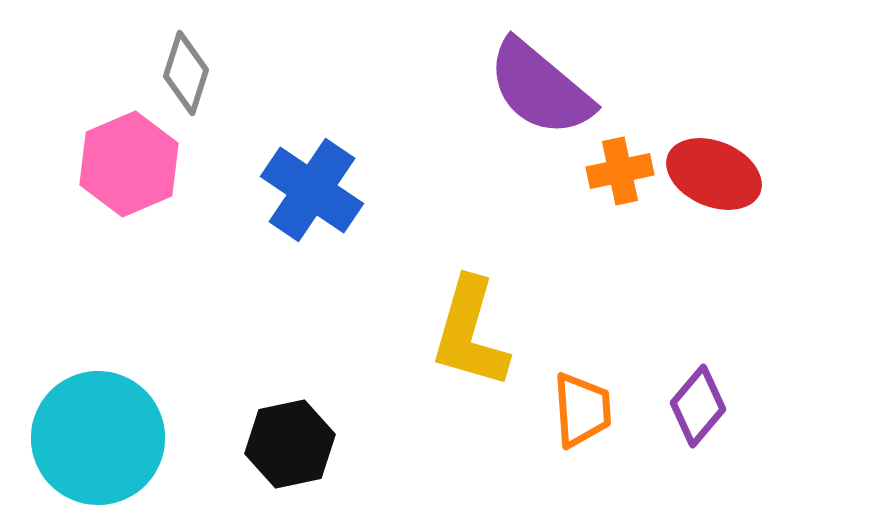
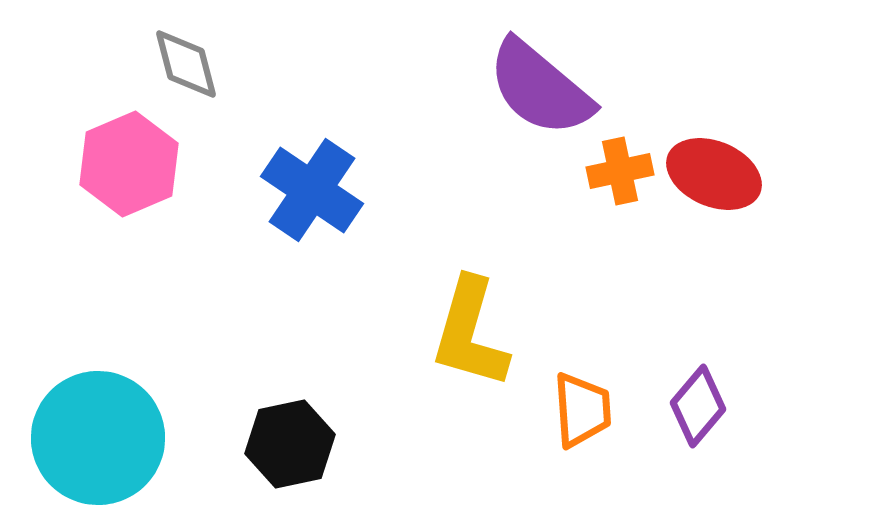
gray diamond: moved 9 px up; rotated 32 degrees counterclockwise
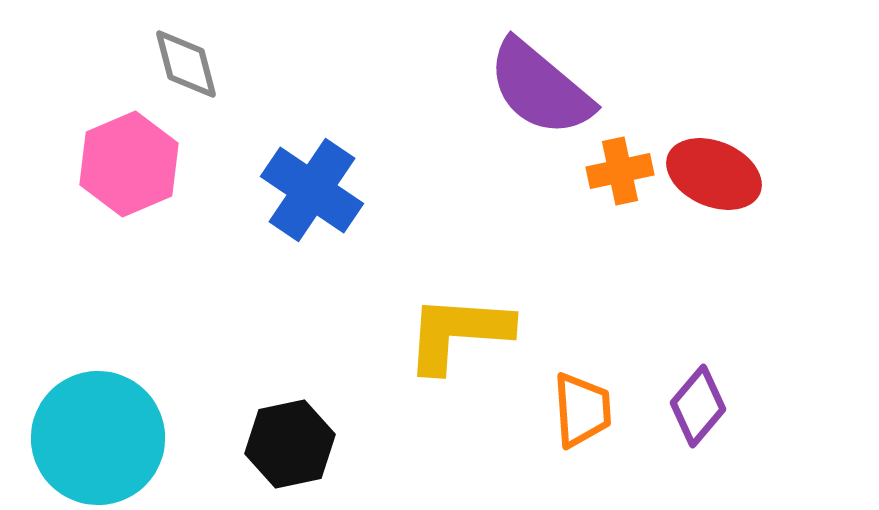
yellow L-shape: moved 12 px left; rotated 78 degrees clockwise
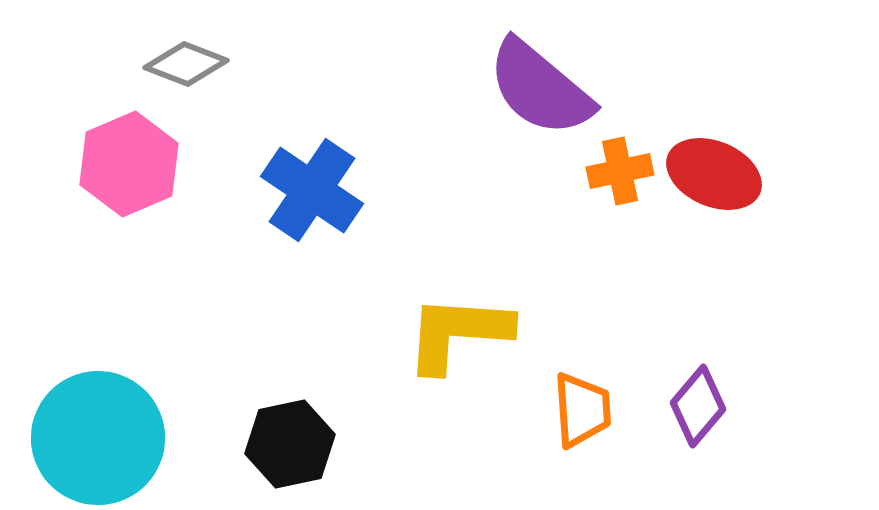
gray diamond: rotated 54 degrees counterclockwise
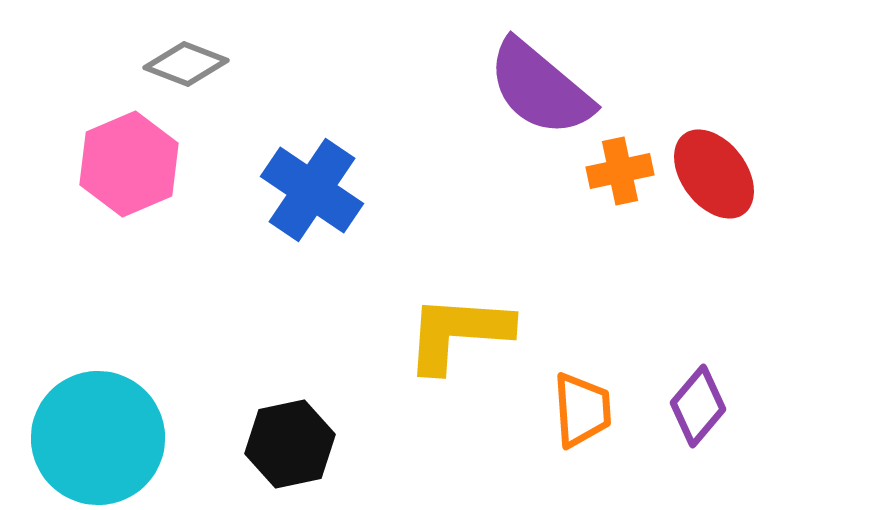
red ellipse: rotated 30 degrees clockwise
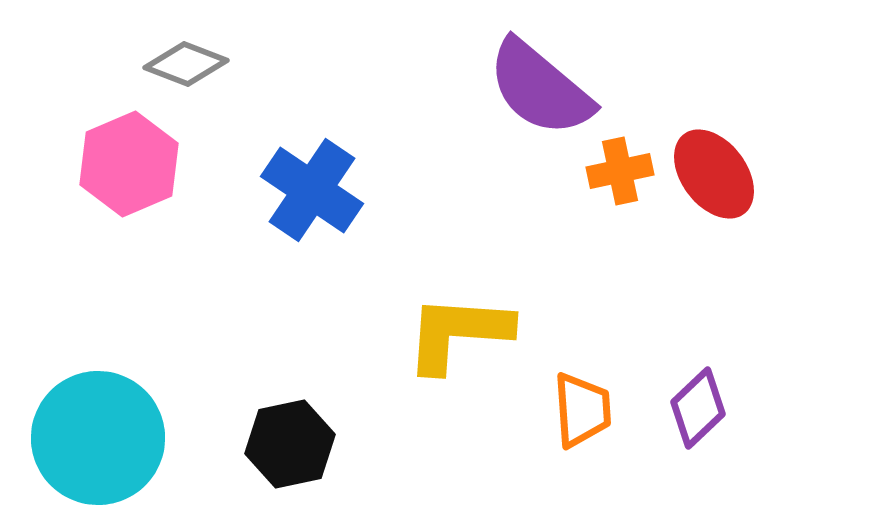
purple diamond: moved 2 px down; rotated 6 degrees clockwise
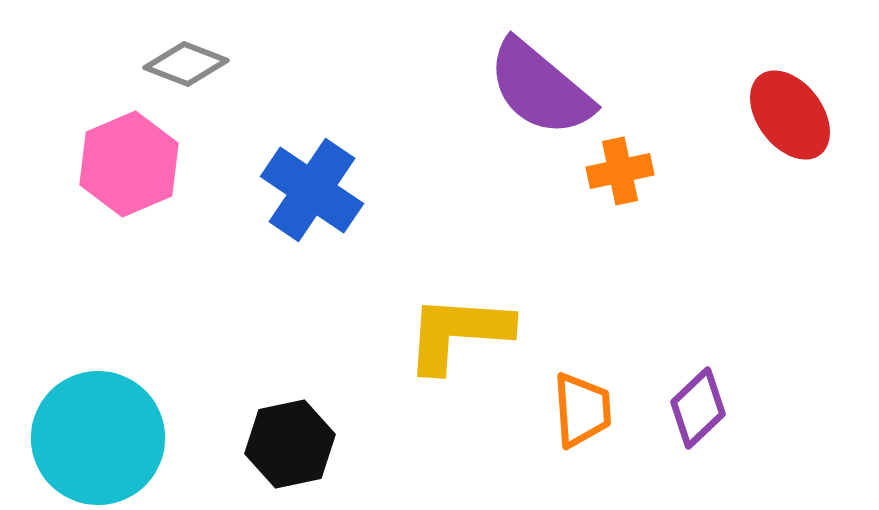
red ellipse: moved 76 px right, 59 px up
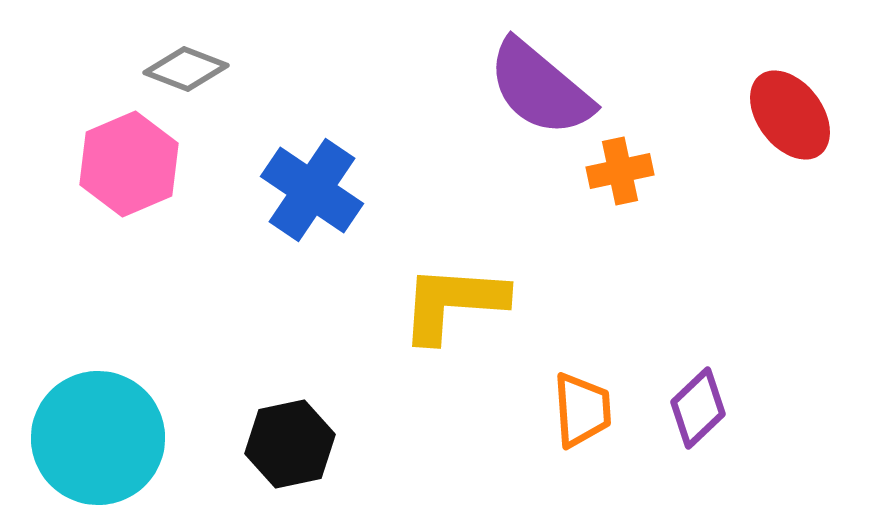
gray diamond: moved 5 px down
yellow L-shape: moved 5 px left, 30 px up
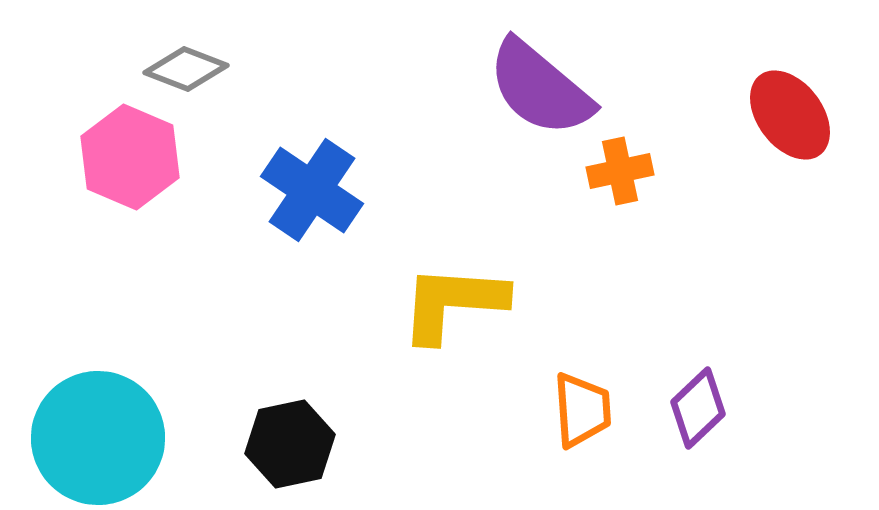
pink hexagon: moved 1 px right, 7 px up; rotated 14 degrees counterclockwise
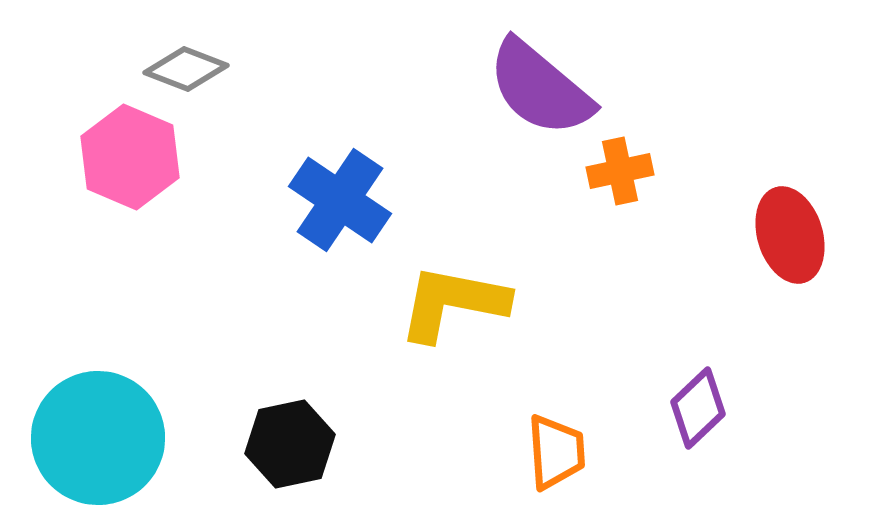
red ellipse: moved 120 px down; rotated 20 degrees clockwise
blue cross: moved 28 px right, 10 px down
yellow L-shape: rotated 7 degrees clockwise
orange trapezoid: moved 26 px left, 42 px down
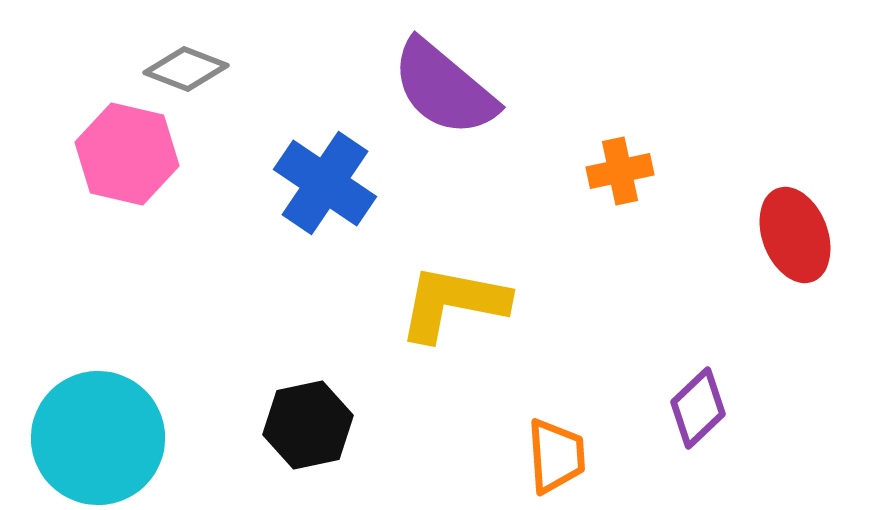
purple semicircle: moved 96 px left
pink hexagon: moved 3 px left, 3 px up; rotated 10 degrees counterclockwise
blue cross: moved 15 px left, 17 px up
red ellipse: moved 5 px right; rotated 4 degrees counterclockwise
black hexagon: moved 18 px right, 19 px up
orange trapezoid: moved 4 px down
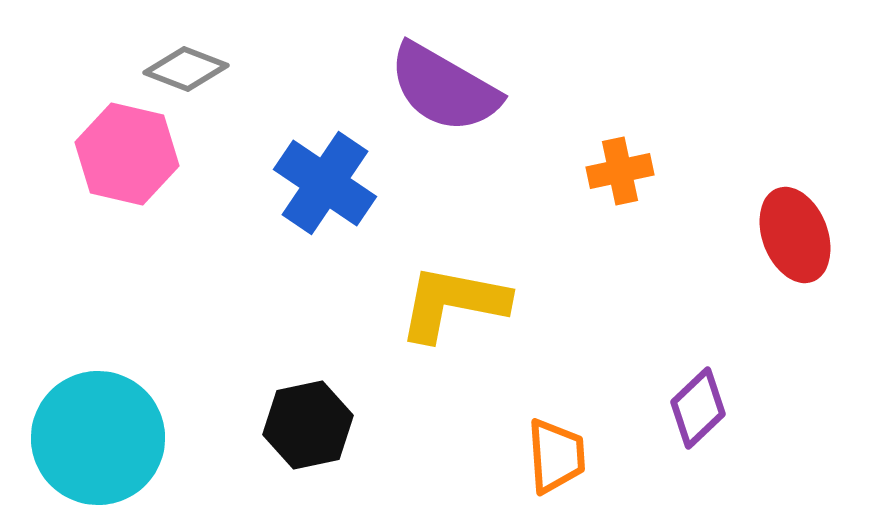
purple semicircle: rotated 10 degrees counterclockwise
